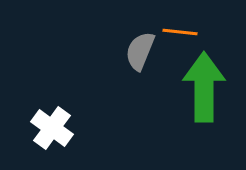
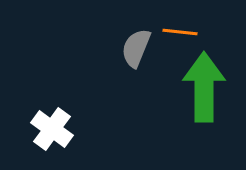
gray semicircle: moved 4 px left, 3 px up
white cross: moved 1 px down
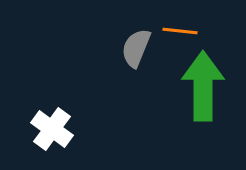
orange line: moved 1 px up
green arrow: moved 1 px left, 1 px up
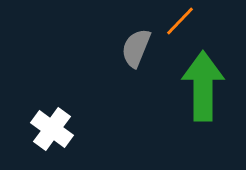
orange line: moved 10 px up; rotated 52 degrees counterclockwise
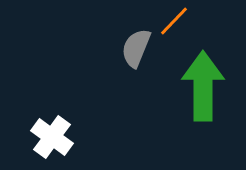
orange line: moved 6 px left
white cross: moved 8 px down
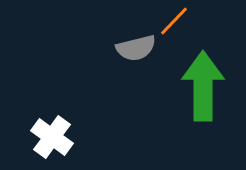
gray semicircle: rotated 126 degrees counterclockwise
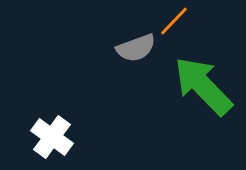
gray semicircle: rotated 6 degrees counterclockwise
green arrow: rotated 44 degrees counterclockwise
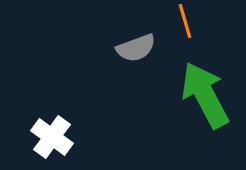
orange line: moved 11 px right; rotated 60 degrees counterclockwise
green arrow: moved 2 px right, 9 px down; rotated 16 degrees clockwise
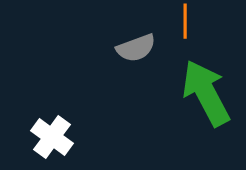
orange line: rotated 16 degrees clockwise
green arrow: moved 1 px right, 2 px up
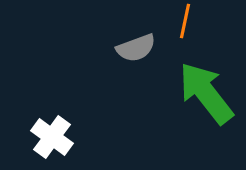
orange line: rotated 12 degrees clockwise
green arrow: rotated 10 degrees counterclockwise
